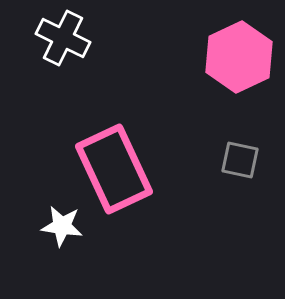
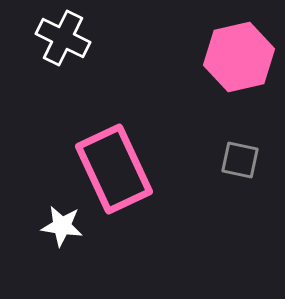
pink hexagon: rotated 12 degrees clockwise
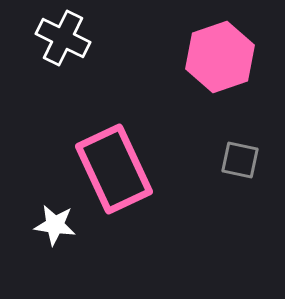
pink hexagon: moved 19 px left; rotated 6 degrees counterclockwise
white star: moved 7 px left, 1 px up
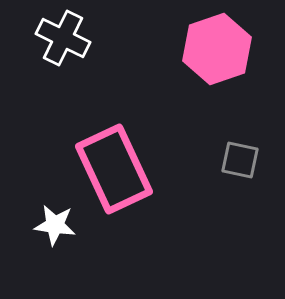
pink hexagon: moved 3 px left, 8 px up
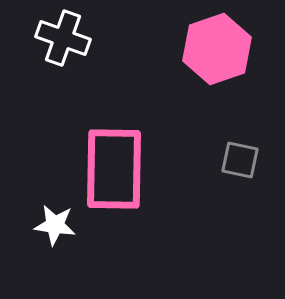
white cross: rotated 6 degrees counterclockwise
pink rectangle: rotated 26 degrees clockwise
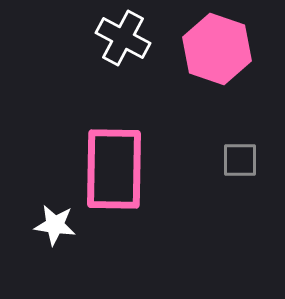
white cross: moved 60 px right; rotated 8 degrees clockwise
pink hexagon: rotated 22 degrees counterclockwise
gray square: rotated 12 degrees counterclockwise
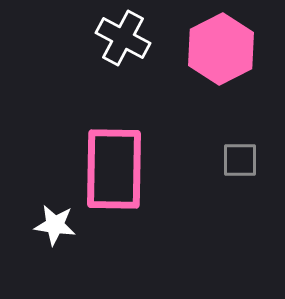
pink hexagon: moved 4 px right; rotated 14 degrees clockwise
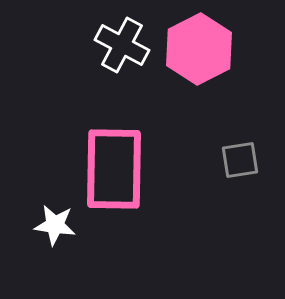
white cross: moved 1 px left, 7 px down
pink hexagon: moved 22 px left
gray square: rotated 9 degrees counterclockwise
